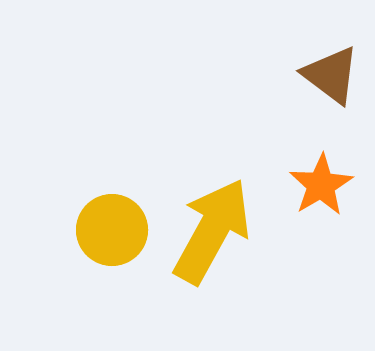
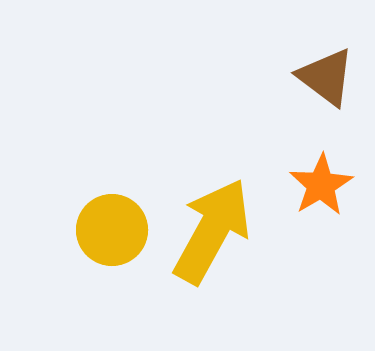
brown triangle: moved 5 px left, 2 px down
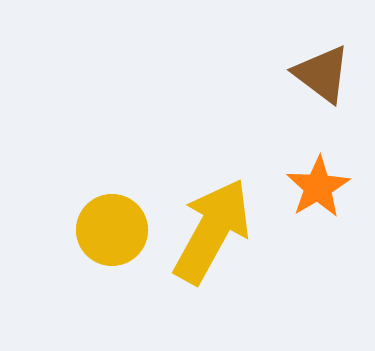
brown triangle: moved 4 px left, 3 px up
orange star: moved 3 px left, 2 px down
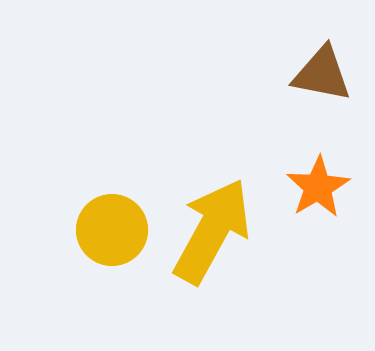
brown triangle: rotated 26 degrees counterclockwise
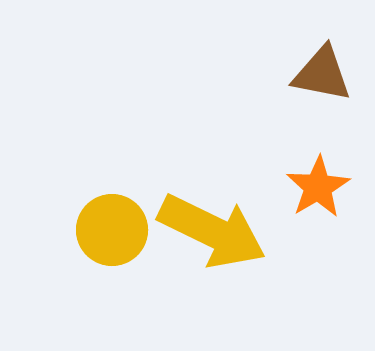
yellow arrow: rotated 87 degrees clockwise
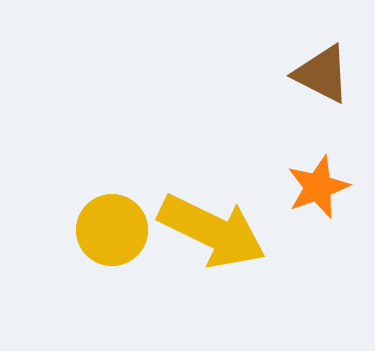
brown triangle: rotated 16 degrees clockwise
orange star: rotated 10 degrees clockwise
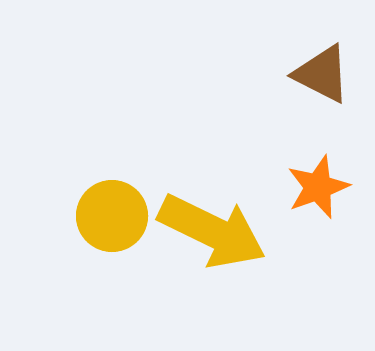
yellow circle: moved 14 px up
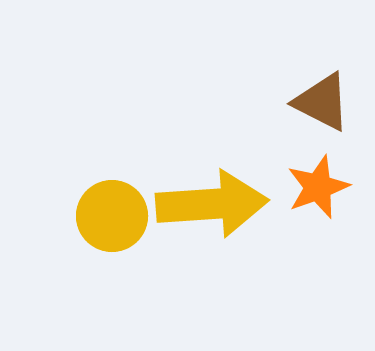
brown triangle: moved 28 px down
yellow arrow: moved 27 px up; rotated 30 degrees counterclockwise
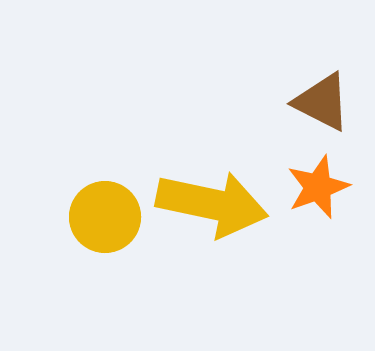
yellow arrow: rotated 16 degrees clockwise
yellow circle: moved 7 px left, 1 px down
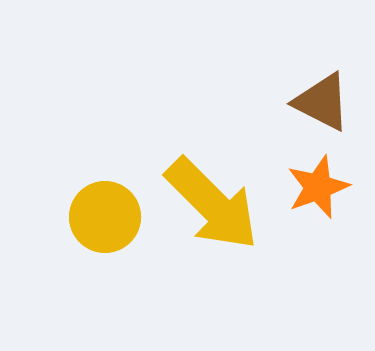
yellow arrow: rotated 33 degrees clockwise
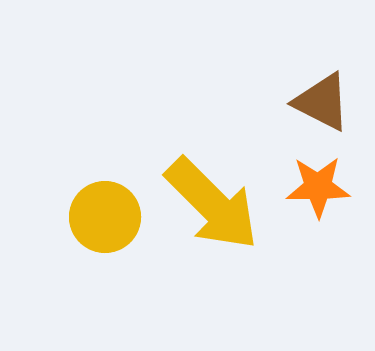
orange star: rotated 20 degrees clockwise
